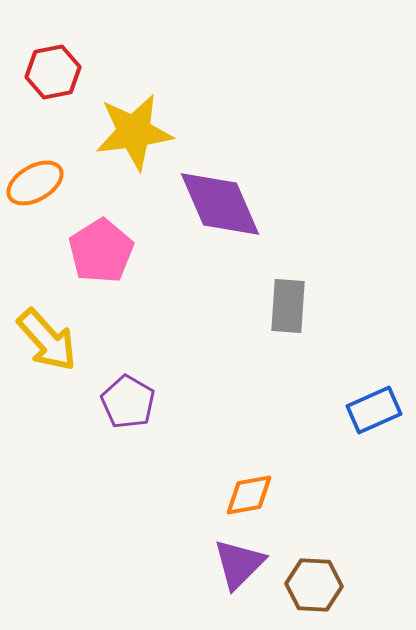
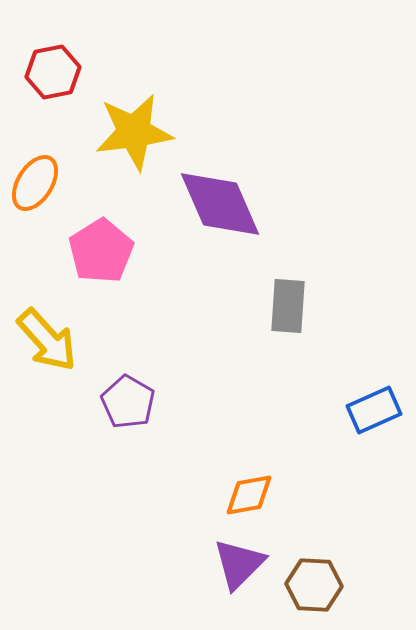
orange ellipse: rotated 28 degrees counterclockwise
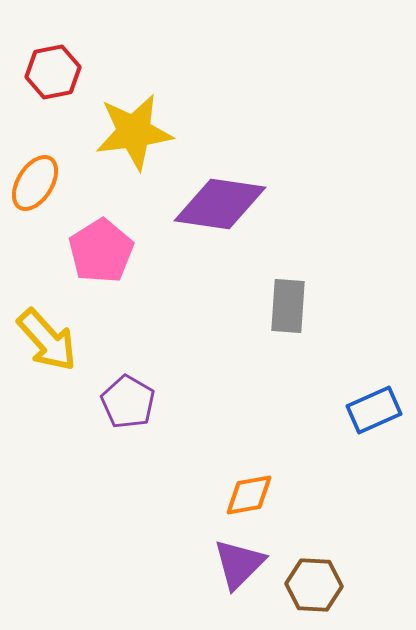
purple diamond: rotated 58 degrees counterclockwise
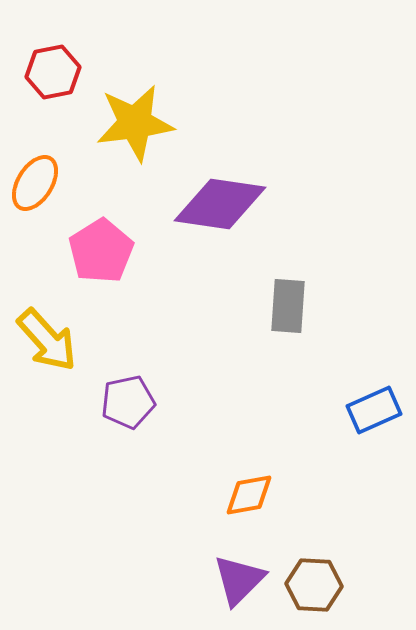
yellow star: moved 1 px right, 9 px up
purple pentagon: rotated 30 degrees clockwise
purple triangle: moved 16 px down
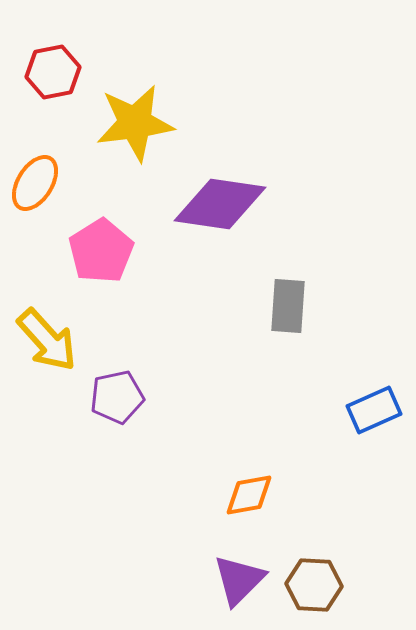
purple pentagon: moved 11 px left, 5 px up
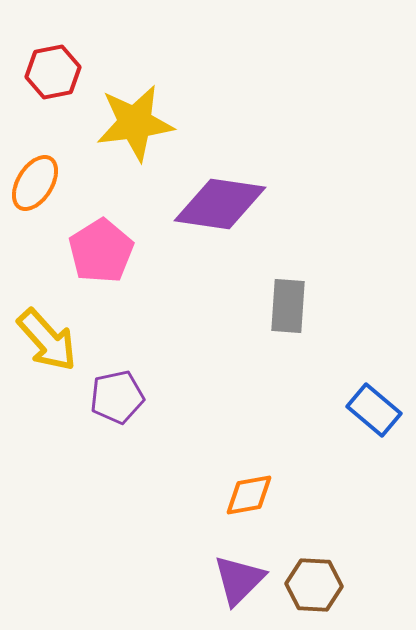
blue rectangle: rotated 64 degrees clockwise
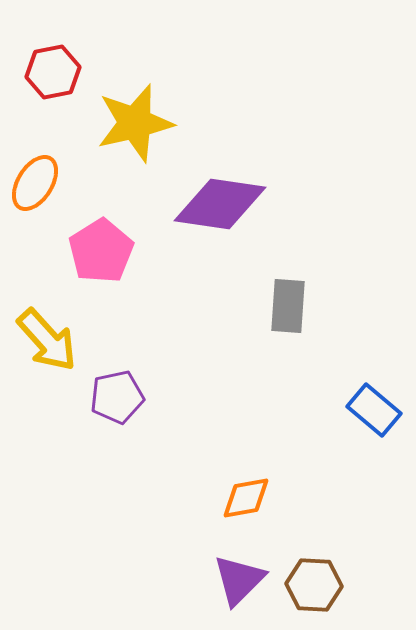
yellow star: rotated 6 degrees counterclockwise
orange diamond: moved 3 px left, 3 px down
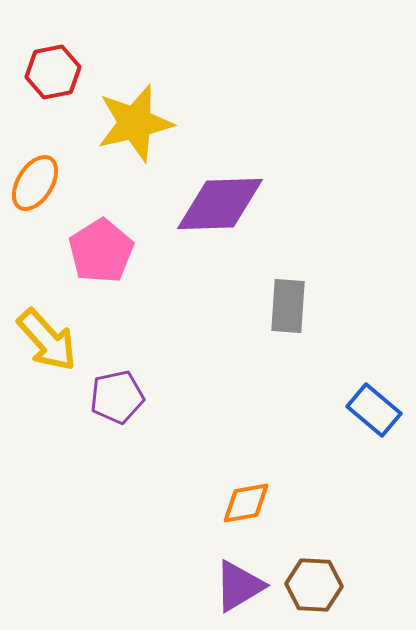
purple diamond: rotated 10 degrees counterclockwise
orange diamond: moved 5 px down
purple triangle: moved 6 px down; rotated 14 degrees clockwise
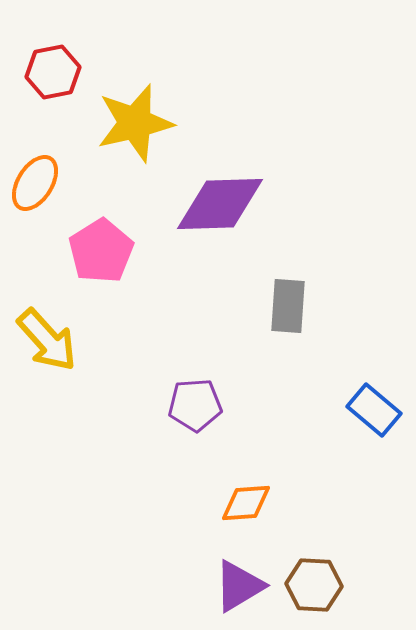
purple pentagon: moved 78 px right, 8 px down; rotated 8 degrees clockwise
orange diamond: rotated 6 degrees clockwise
